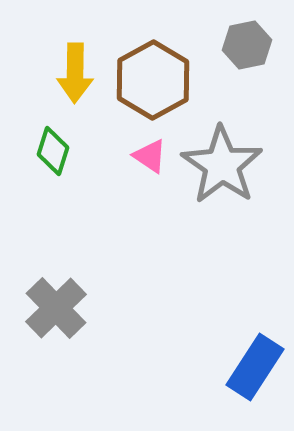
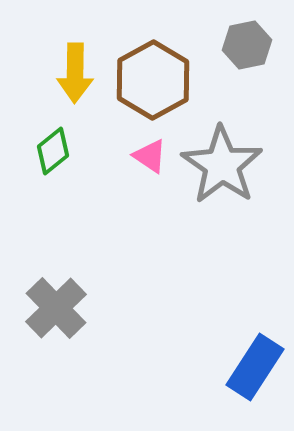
green diamond: rotated 33 degrees clockwise
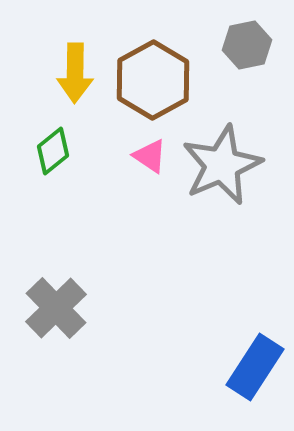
gray star: rotated 14 degrees clockwise
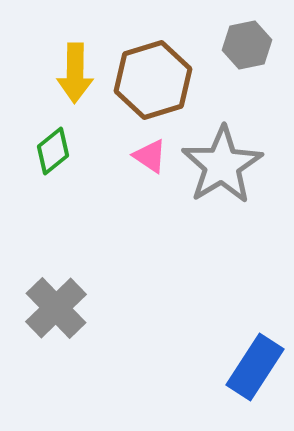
brown hexagon: rotated 12 degrees clockwise
gray star: rotated 8 degrees counterclockwise
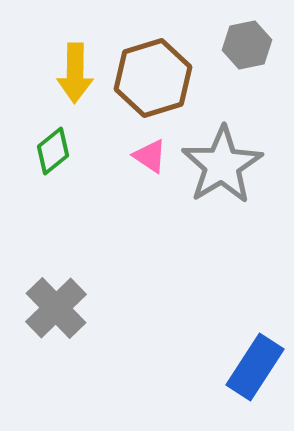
brown hexagon: moved 2 px up
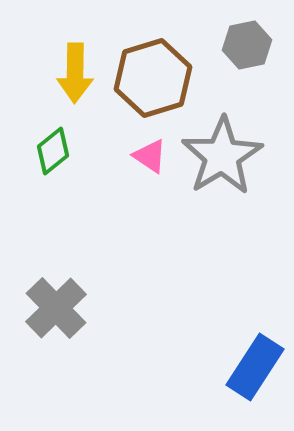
gray star: moved 9 px up
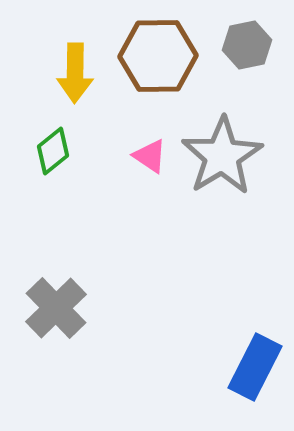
brown hexagon: moved 5 px right, 22 px up; rotated 16 degrees clockwise
blue rectangle: rotated 6 degrees counterclockwise
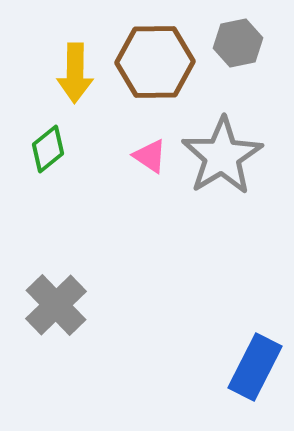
gray hexagon: moved 9 px left, 2 px up
brown hexagon: moved 3 px left, 6 px down
green diamond: moved 5 px left, 2 px up
gray cross: moved 3 px up
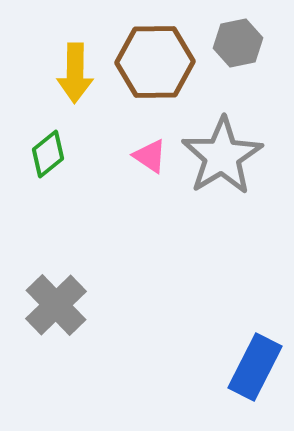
green diamond: moved 5 px down
